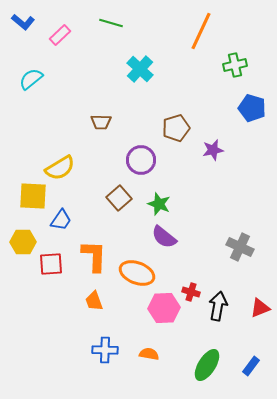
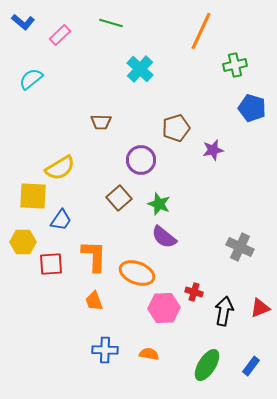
red cross: moved 3 px right
black arrow: moved 6 px right, 5 px down
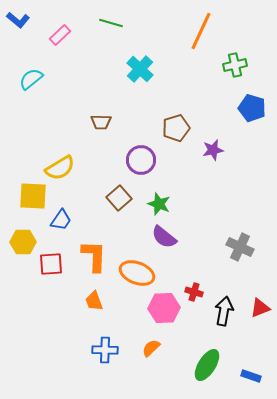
blue L-shape: moved 5 px left, 2 px up
orange semicircle: moved 2 px right, 6 px up; rotated 54 degrees counterclockwise
blue rectangle: moved 10 px down; rotated 72 degrees clockwise
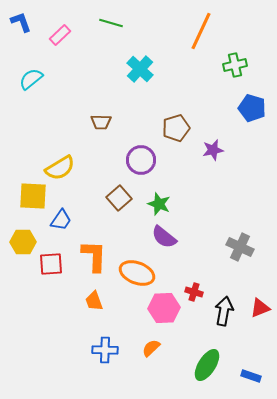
blue L-shape: moved 3 px right, 2 px down; rotated 150 degrees counterclockwise
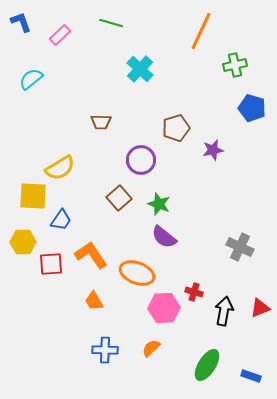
orange L-shape: moved 3 px left, 1 px up; rotated 36 degrees counterclockwise
orange trapezoid: rotated 10 degrees counterclockwise
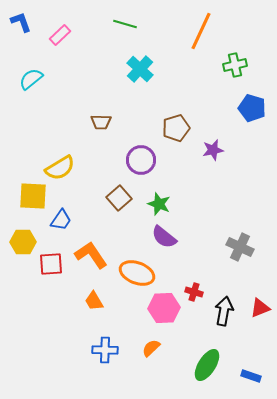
green line: moved 14 px right, 1 px down
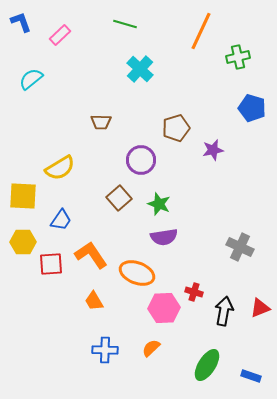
green cross: moved 3 px right, 8 px up
yellow square: moved 10 px left
purple semicircle: rotated 48 degrees counterclockwise
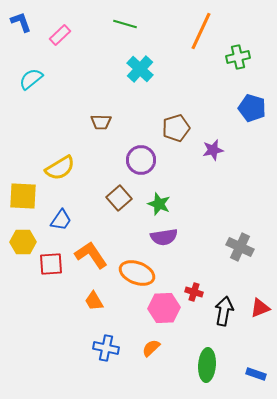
blue cross: moved 1 px right, 2 px up; rotated 10 degrees clockwise
green ellipse: rotated 28 degrees counterclockwise
blue rectangle: moved 5 px right, 2 px up
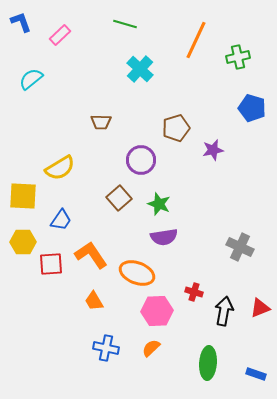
orange line: moved 5 px left, 9 px down
pink hexagon: moved 7 px left, 3 px down
green ellipse: moved 1 px right, 2 px up
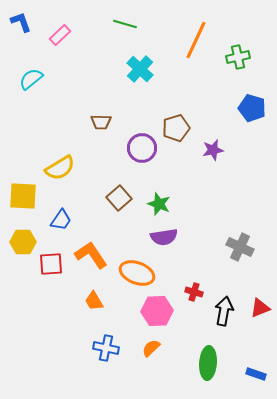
purple circle: moved 1 px right, 12 px up
